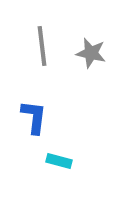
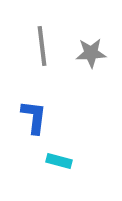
gray star: rotated 16 degrees counterclockwise
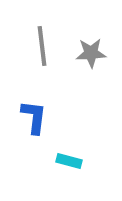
cyan rectangle: moved 10 px right
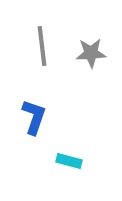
blue L-shape: rotated 12 degrees clockwise
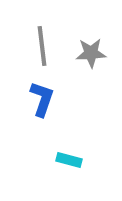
blue L-shape: moved 8 px right, 18 px up
cyan rectangle: moved 1 px up
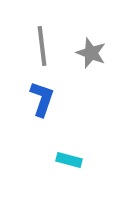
gray star: rotated 24 degrees clockwise
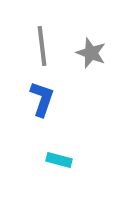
cyan rectangle: moved 10 px left
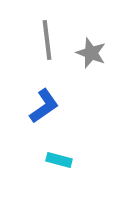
gray line: moved 5 px right, 6 px up
blue L-shape: moved 2 px right, 7 px down; rotated 36 degrees clockwise
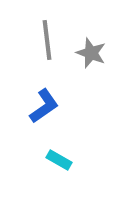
cyan rectangle: rotated 15 degrees clockwise
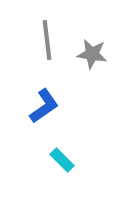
gray star: moved 1 px right, 1 px down; rotated 12 degrees counterclockwise
cyan rectangle: moved 3 px right; rotated 15 degrees clockwise
